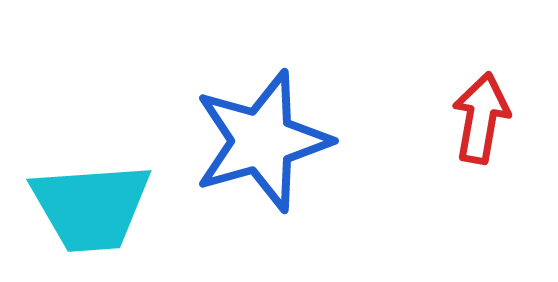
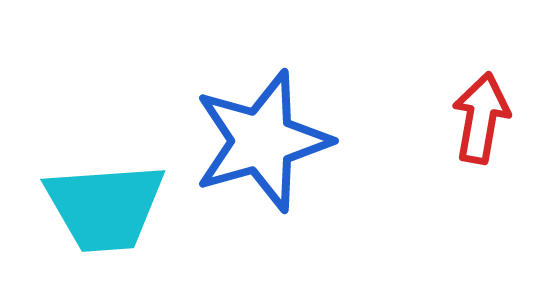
cyan trapezoid: moved 14 px right
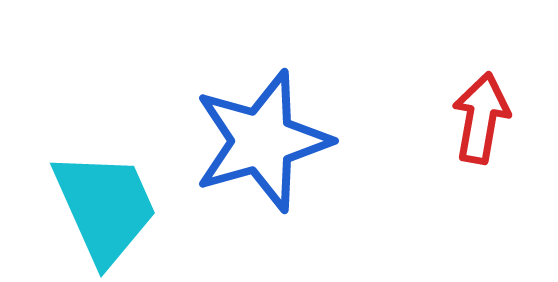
cyan trapezoid: rotated 110 degrees counterclockwise
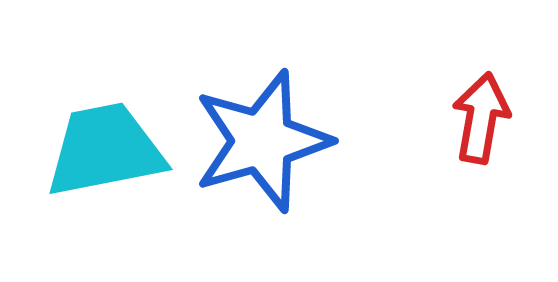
cyan trapezoid: moved 57 px up; rotated 77 degrees counterclockwise
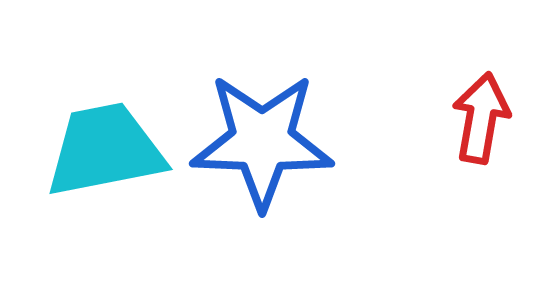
blue star: rotated 18 degrees clockwise
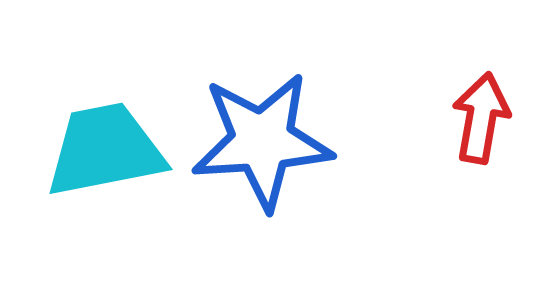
blue star: rotated 6 degrees counterclockwise
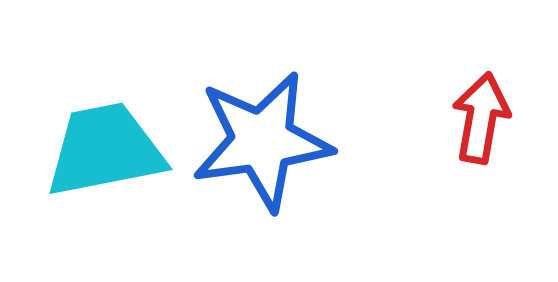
blue star: rotated 4 degrees counterclockwise
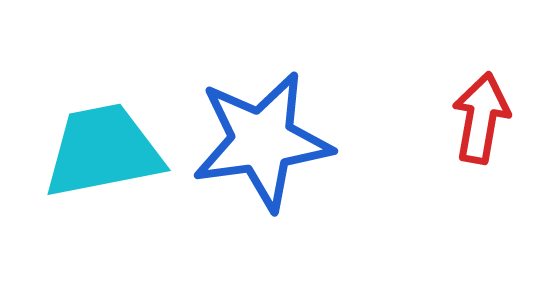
cyan trapezoid: moved 2 px left, 1 px down
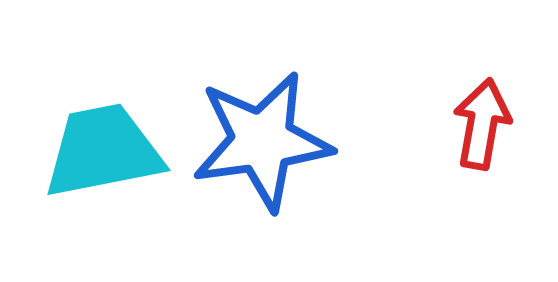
red arrow: moved 1 px right, 6 px down
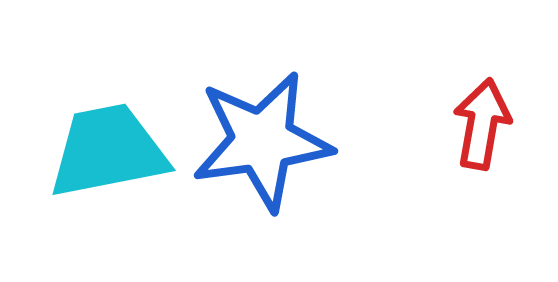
cyan trapezoid: moved 5 px right
